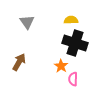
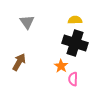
yellow semicircle: moved 4 px right
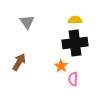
black cross: rotated 25 degrees counterclockwise
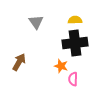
gray triangle: moved 9 px right
orange star: rotated 16 degrees counterclockwise
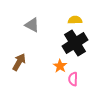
gray triangle: moved 4 px left, 3 px down; rotated 28 degrees counterclockwise
black cross: rotated 25 degrees counterclockwise
orange star: moved 1 px left; rotated 16 degrees clockwise
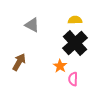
black cross: rotated 10 degrees counterclockwise
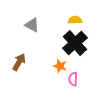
orange star: rotated 16 degrees counterclockwise
